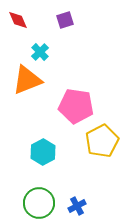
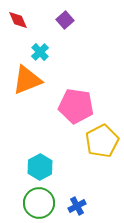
purple square: rotated 24 degrees counterclockwise
cyan hexagon: moved 3 px left, 15 px down
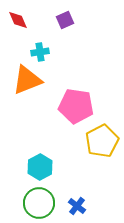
purple square: rotated 18 degrees clockwise
cyan cross: rotated 36 degrees clockwise
blue cross: rotated 24 degrees counterclockwise
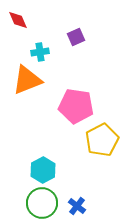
purple square: moved 11 px right, 17 px down
yellow pentagon: moved 1 px up
cyan hexagon: moved 3 px right, 3 px down
green circle: moved 3 px right
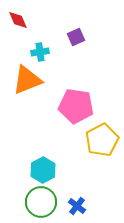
green circle: moved 1 px left, 1 px up
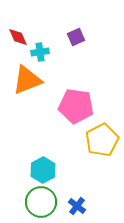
red diamond: moved 17 px down
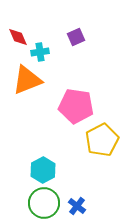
green circle: moved 3 px right, 1 px down
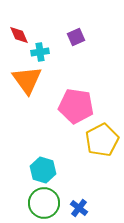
red diamond: moved 1 px right, 2 px up
orange triangle: rotated 44 degrees counterclockwise
cyan hexagon: rotated 15 degrees counterclockwise
blue cross: moved 2 px right, 2 px down
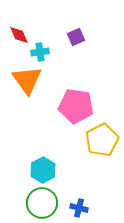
cyan hexagon: rotated 15 degrees clockwise
green circle: moved 2 px left
blue cross: rotated 24 degrees counterclockwise
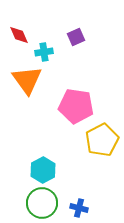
cyan cross: moved 4 px right
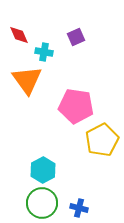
cyan cross: rotated 18 degrees clockwise
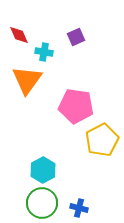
orange triangle: rotated 12 degrees clockwise
